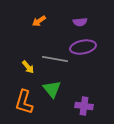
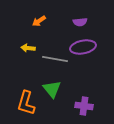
yellow arrow: moved 19 px up; rotated 136 degrees clockwise
orange L-shape: moved 2 px right, 1 px down
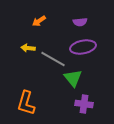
gray line: moved 2 px left; rotated 20 degrees clockwise
green triangle: moved 21 px right, 11 px up
purple cross: moved 2 px up
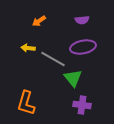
purple semicircle: moved 2 px right, 2 px up
purple cross: moved 2 px left, 1 px down
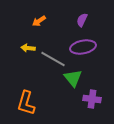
purple semicircle: rotated 120 degrees clockwise
purple cross: moved 10 px right, 6 px up
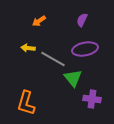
purple ellipse: moved 2 px right, 2 px down
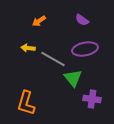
purple semicircle: rotated 80 degrees counterclockwise
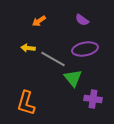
purple cross: moved 1 px right
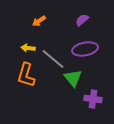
purple semicircle: rotated 104 degrees clockwise
gray line: rotated 10 degrees clockwise
orange L-shape: moved 28 px up
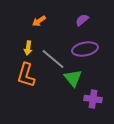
yellow arrow: rotated 88 degrees counterclockwise
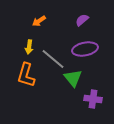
yellow arrow: moved 1 px right, 1 px up
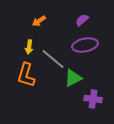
purple ellipse: moved 4 px up
green triangle: rotated 42 degrees clockwise
